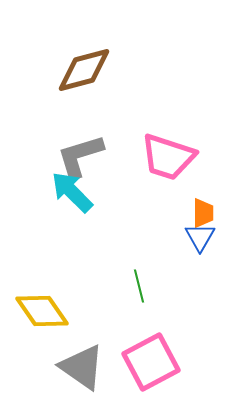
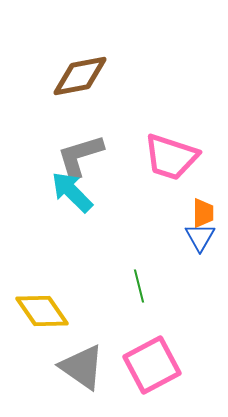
brown diamond: moved 4 px left, 6 px down; rotated 4 degrees clockwise
pink trapezoid: moved 3 px right
pink square: moved 1 px right, 3 px down
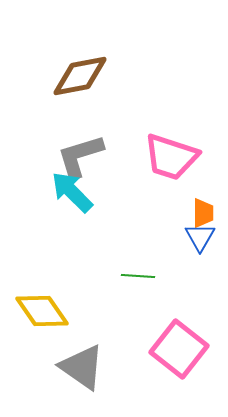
green line: moved 1 px left, 10 px up; rotated 72 degrees counterclockwise
pink square: moved 27 px right, 16 px up; rotated 24 degrees counterclockwise
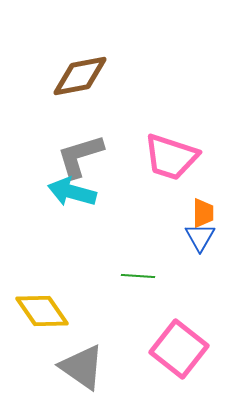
cyan arrow: rotated 30 degrees counterclockwise
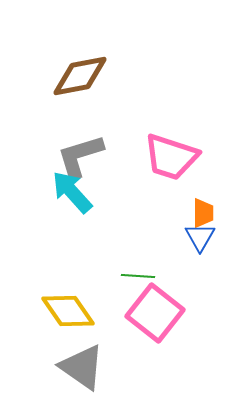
cyan arrow: rotated 33 degrees clockwise
yellow diamond: moved 26 px right
pink square: moved 24 px left, 36 px up
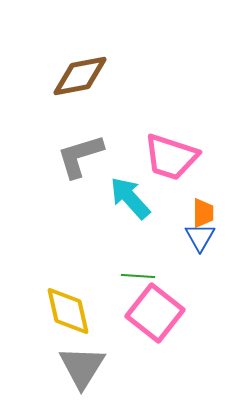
cyan arrow: moved 58 px right, 6 px down
yellow diamond: rotated 22 degrees clockwise
gray triangle: rotated 27 degrees clockwise
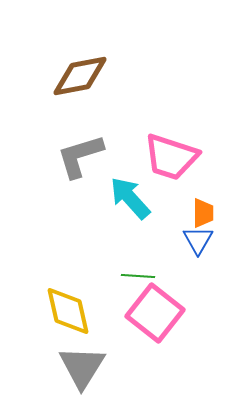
blue triangle: moved 2 px left, 3 px down
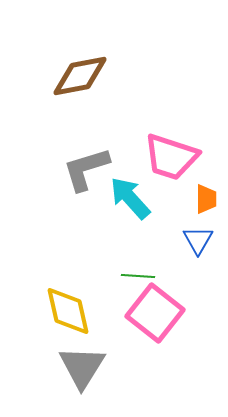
gray L-shape: moved 6 px right, 13 px down
orange trapezoid: moved 3 px right, 14 px up
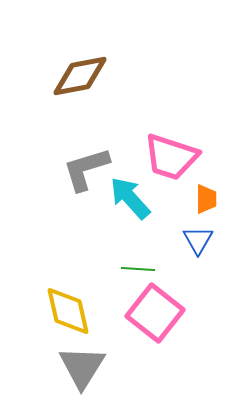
green line: moved 7 px up
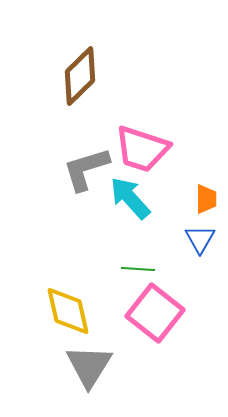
brown diamond: rotated 34 degrees counterclockwise
pink trapezoid: moved 29 px left, 8 px up
blue triangle: moved 2 px right, 1 px up
gray triangle: moved 7 px right, 1 px up
